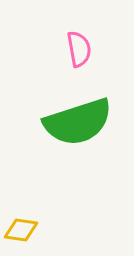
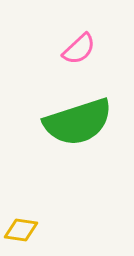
pink semicircle: rotated 57 degrees clockwise
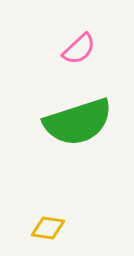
yellow diamond: moved 27 px right, 2 px up
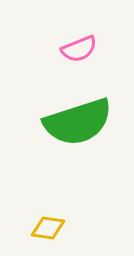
pink semicircle: rotated 21 degrees clockwise
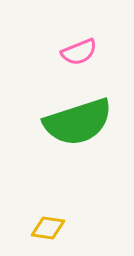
pink semicircle: moved 3 px down
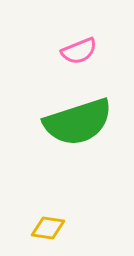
pink semicircle: moved 1 px up
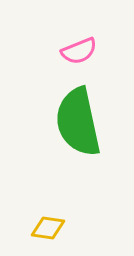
green semicircle: rotated 96 degrees clockwise
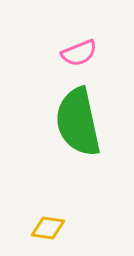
pink semicircle: moved 2 px down
